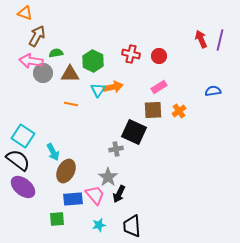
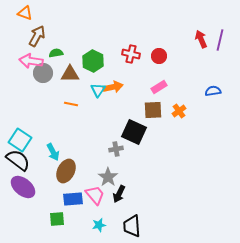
cyan square: moved 3 px left, 4 px down
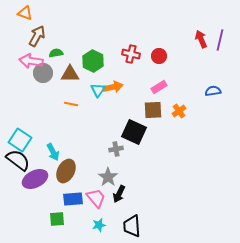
purple ellipse: moved 12 px right, 8 px up; rotated 65 degrees counterclockwise
pink trapezoid: moved 1 px right, 3 px down
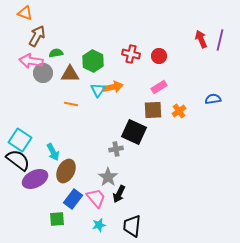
blue semicircle: moved 8 px down
blue rectangle: rotated 48 degrees counterclockwise
black trapezoid: rotated 10 degrees clockwise
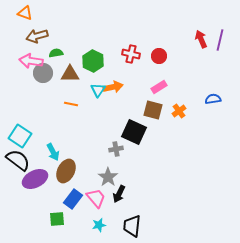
brown arrow: rotated 135 degrees counterclockwise
brown square: rotated 18 degrees clockwise
cyan square: moved 4 px up
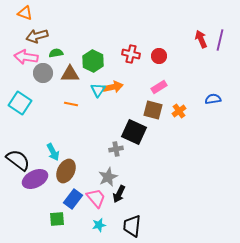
pink arrow: moved 5 px left, 4 px up
cyan square: moved 33 px up
gray star: rotated 12 degrees clockwise
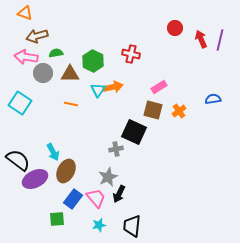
red circle: moved 16 px right, 28 px up
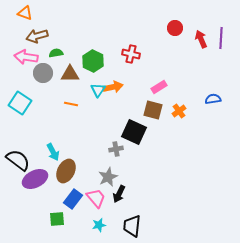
purple line: moved 1 px right, 2 px up; rotated 10 degrees counterclockwise
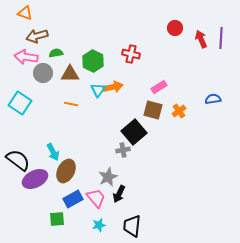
black square: rotated 25 degrees clockwise
gray cross: moved 7 px right, 1 px down
blue rectangle: rotated 24 degrees clockwise
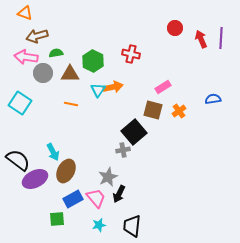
pink rectangle: moved 4 px right
